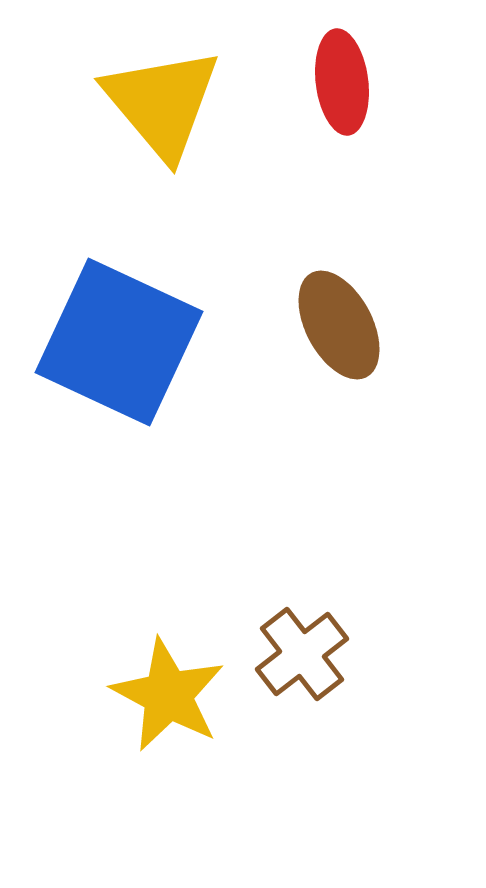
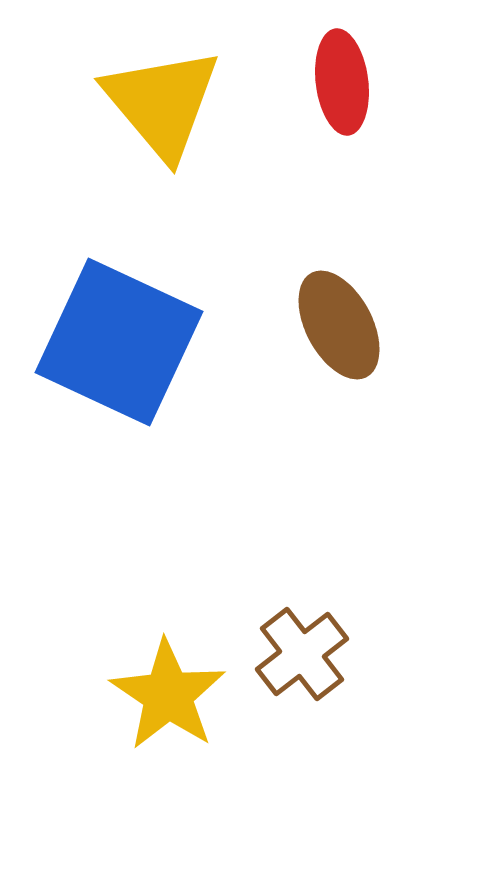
yellow star: rotated 6 degrees clockwise
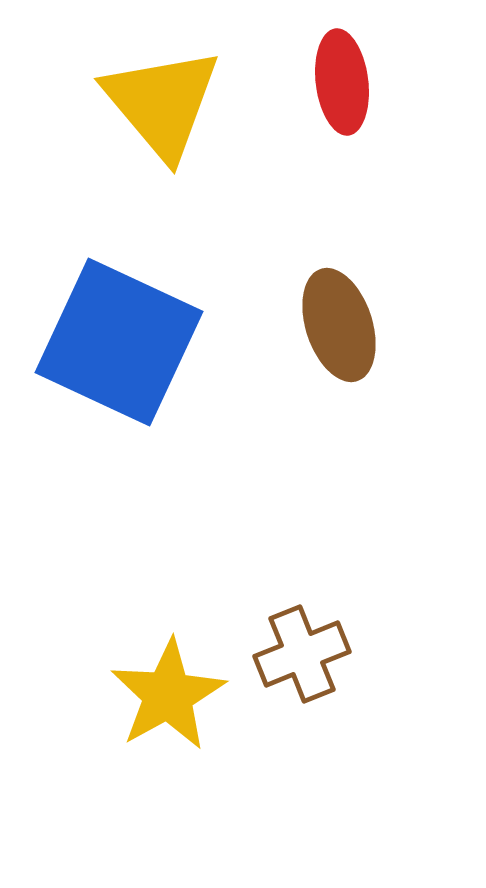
brown ellipse: rotated 10 degrees clockwise
brown cross: rotated 16 degrees clockwise
yellow star: rotated 9 degrees clockwise
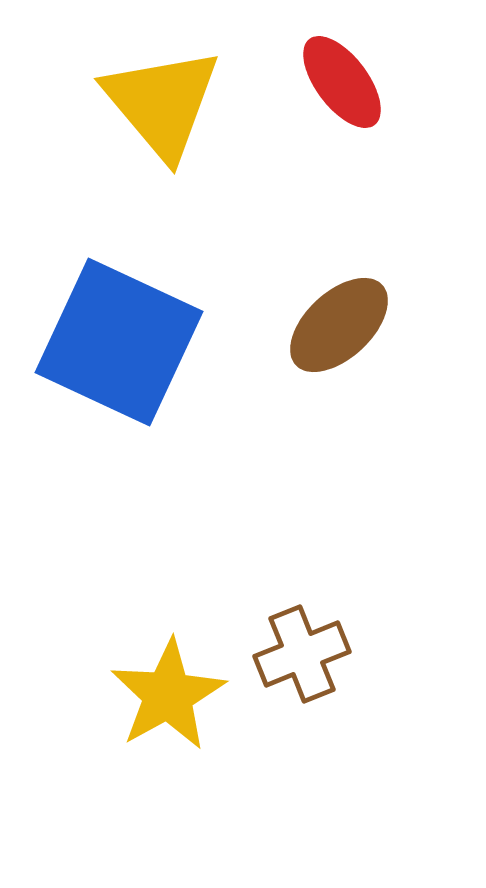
red ellipse: rotated 30 degrees counterclockwise
brown ellipse: rotated 65 degrees clockwise
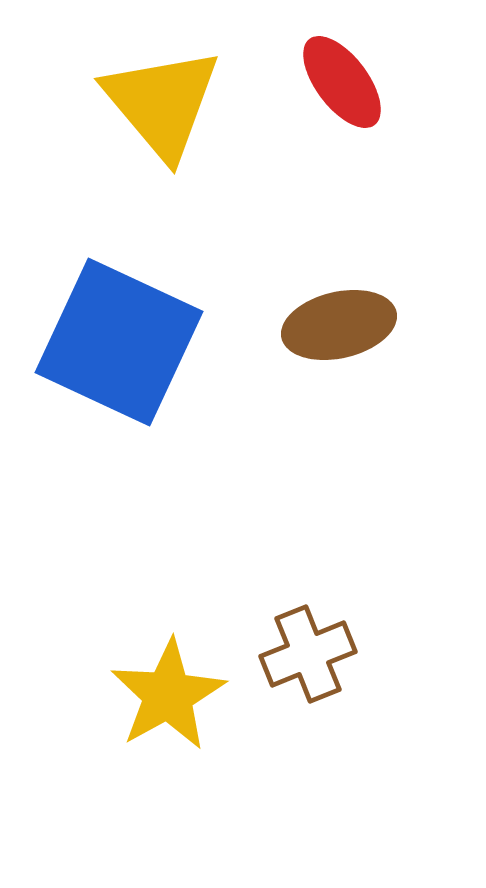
brown ellipse: rotated 30 degrees clockwise
brown cross: moved 6 px right
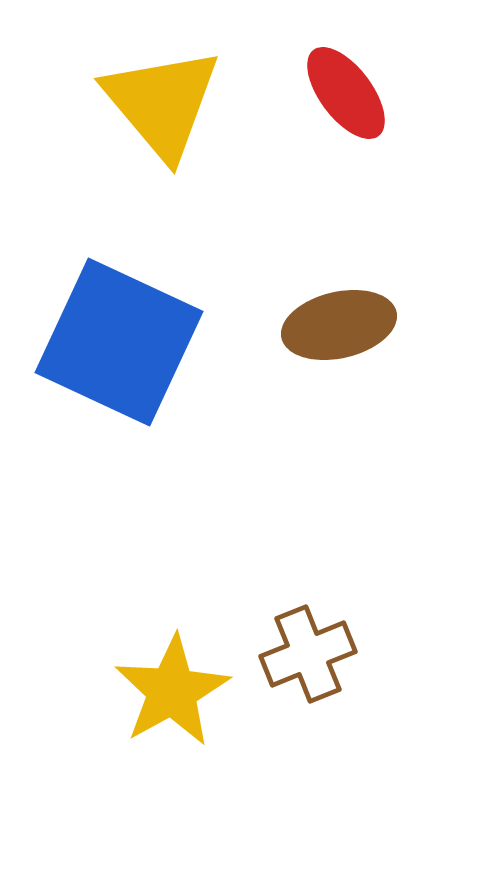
red ellipse: moved 4 px right, 11 px down
yellow star: moved 4 px right, 4 px up
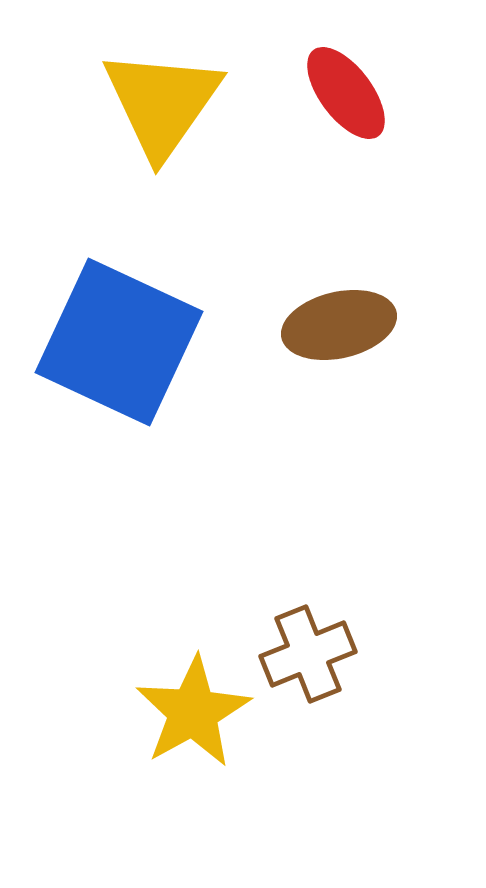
yellow triangle: rotated 15 degrees clockwise
yellow star: moved 21 px right, 21 px down
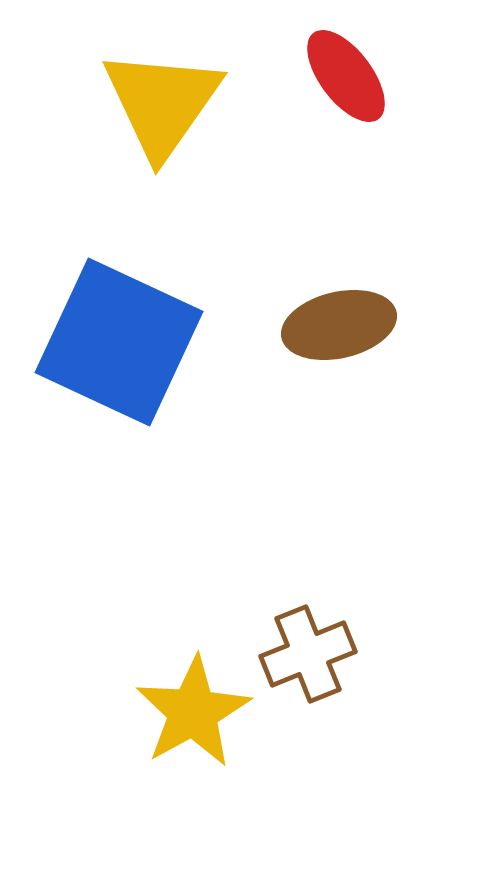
red ellipse: moved 17 px up
